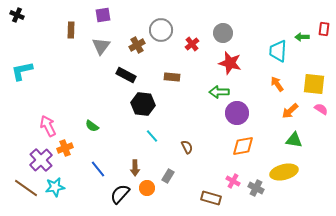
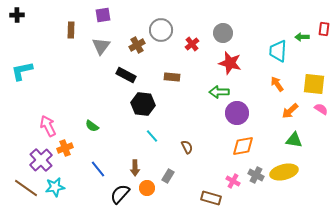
black cross at (17, 15): rotated 24 degrees counterclockwise
gray cross at (256, 188): moved 13 px up
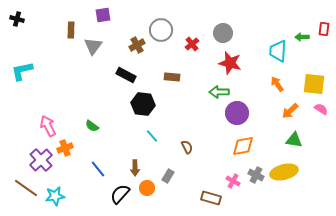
black cross at (17, 15): moved 4 px down; rotated 16 degrees clockwise
gray triangle at (101, 46): moved 8 px left
cyan star at (55, 187): moved 9 px down
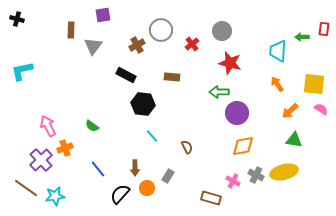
gray circle at (223, 33): moved 1 px left, 2 px up
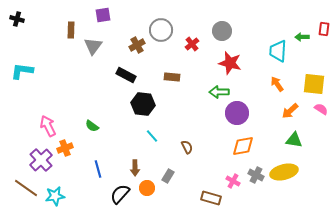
cyan L-shape at (22, 71): rotated 20 degrees clockwise
blue line at (98, 169): rotated 24 degrees clockwise
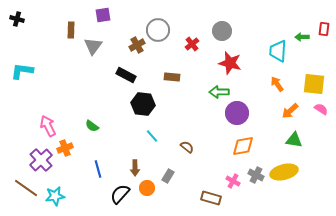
gray circle at (161, 30): moved 3 px left
brown semicircle at (187, 147): rotated 24 degrees counterclockwise
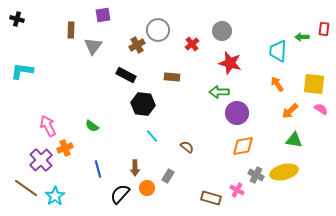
pink cross at (233, 181): moved 4 px right, 9 px down
cyan star at (55, 196): rotated 24 degrees counterclockwise
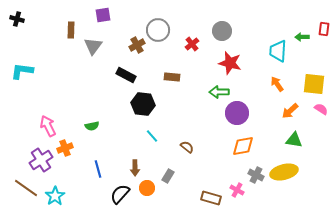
green semicircle at (92, 126): rotated 48 degrees counterclockwise
purple cross at (41, 160): rotated 10 degrees clockwise
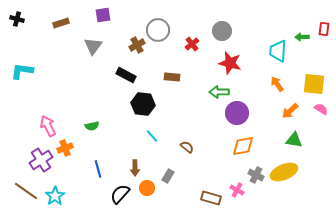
brown rectangle at (71, 30): moved 10 px left, 7 px up; rotated 70 degrees clockwise
yellow ellipse at (284, 172): rotated 8 degrees counterclockwise
brown line at (26, 188): moved 3 px down
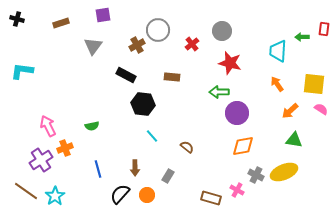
orange circle at (147, 188): moved 7 px down
